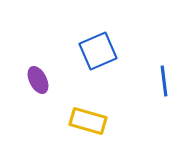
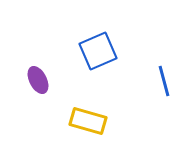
blue line: rotated 8 degrees counterclockwise
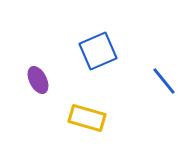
blue line: rotated 24 degrees counterclockwise
yellow rectangle: moved 1 px left, 3 px up
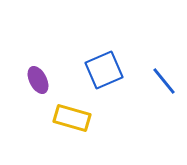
blue square: moved 6 px right, 19 px down
yellow rectangle: moved 15 px left
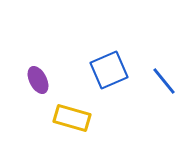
blue square: moved 5 px right
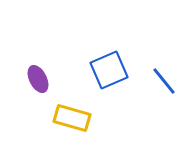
purple ellipse: moved 1 px up
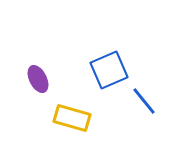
blue line: moved 20 px left, 20 px down
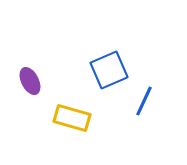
purple ellipse: moved 8 px left, 2 px down
blue line: rotated 64 degrees clockwise
